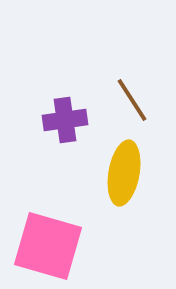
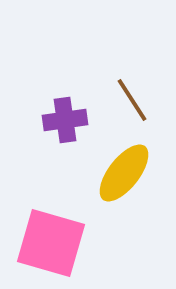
yellow ellipse: rotated 28 degrees clockwise
pink square: moved 3 px right, 3 px up
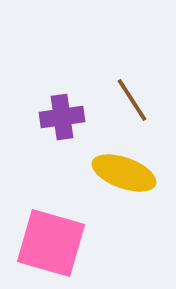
purple cross: moved 3 px left, 3 px up
yellow ellipse: rotated 72 degrees clockwise
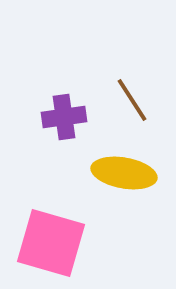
purple cross: moved 2 px right
yellow ellipse: rotated 10 degrees counterclockwise
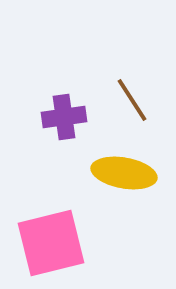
pink square: rotated 30 degrees counterclockwise
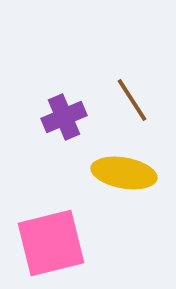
purple cross: rotated 15 degrees counterclockwise
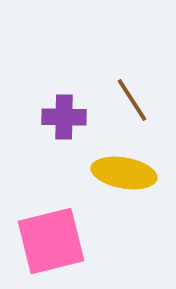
purple cross: rotated 24 degrees clockwise
pink square: moved 2 px up
